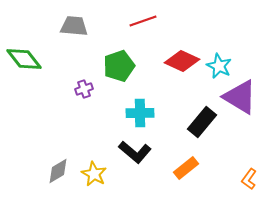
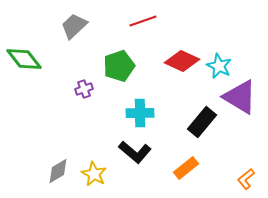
gray trapezoid: rotated 48 degrees counterclockwise
orange L-shape: moved 3 px left; rotated 15 degrees clockwise
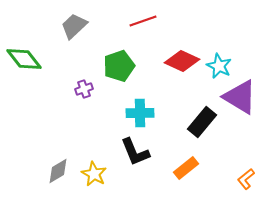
black L-shape: rotated 28 degrees clockwise
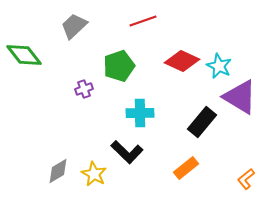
green diamond: moved 4 px up
black L-shape: moved 8 px left; rotated 24 degrees counterclockwise
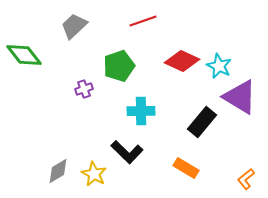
cyan cross: moved 1 px right, 2 px up
orange rectangle: rotated 70 degrees clockwise
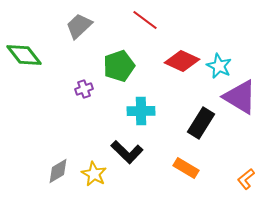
red line: moved 2 px right, 1 px up; rotated 56 degrees clockwise
gray trapezoid: moved 5 px right
black rectangle: moved 1 px left, 1 px down; rotated 8 degrees counterclockwise
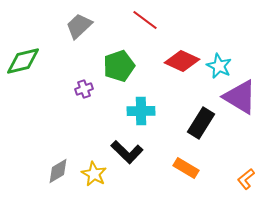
green diamond: moved 1 px left, 6 px down; rotated 66 degrees counterclockwise
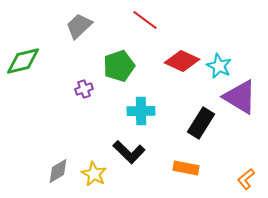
black L-shape: moved 2 px right
orange rectangle: rotated 20 degrees counterclockwise
